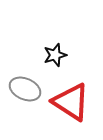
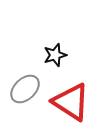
gray ellipse: rotated 68 degrees counterclockwise
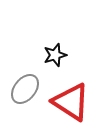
gray ellipse: rotated 8 degrees counterclockwise
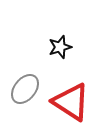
black star: moved 5 px right, 8 px up
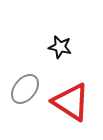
black star: rotated 30 degrees clockwise
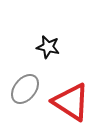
black star: moved 12 px left
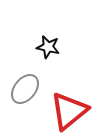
red triangle: moved 2 px left, 9 px down; rotated 48 degrees clockwise
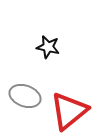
gray ellipse: moved 7 px down; rotated 72 degrees clockwise
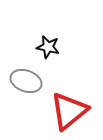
gray ellipse: moved 1 px right, 15 px up
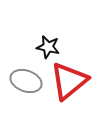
red triangle: moved 30 px up
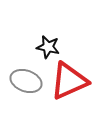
red triangle: rotated 15 degrees clockwise
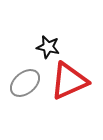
gray ellipse: moved 1 px left, 2 px down; rotated 60 degrees counterclockwise
